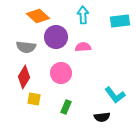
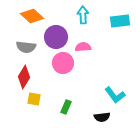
orange diamond: moved 6 px left
pink circle: moved 2 px right, 10 px up
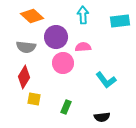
cyan L-shape: moved 9 px left, 15 px up
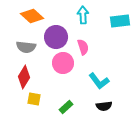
pink semicircle: rotated 77 degrees clockwise
cyan L-shape: moved 7 px left, 1 px down
green rectangle: rotated 24 degrees clockwise
black semicircle: moved 2 px right, 11 px up
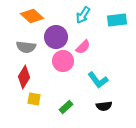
cyan arrow: rotated 144 degrees counterclockwise
cyan rectangle: moved 3 px left, 1 px up
pink semicircle: rotated 63 degrees clockwise
pink circle: moved 2 px up
cyan L-shape: moved 1 px left, 1 px up
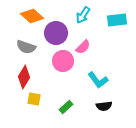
purple circle: moved 4 px up
gray semicircle: rotated 12 degrees clockwise
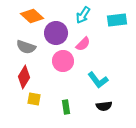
pink semicircle: moved 3 px up
green rectangle: rotated 56 degrees counterclockwise
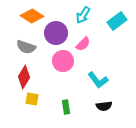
orange diamond: rotated 10 degrees counterclockwise
cyan rectangle: moved 1 px down; rotated 30 degrees counterclockwise
yellow square: moved 2 px left
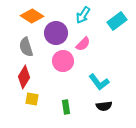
gray semicircle: rotated 54 degrees clockwise
cyan L-shape: moved 1 px right, 2 px down
